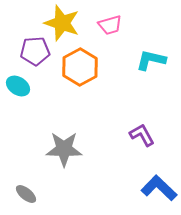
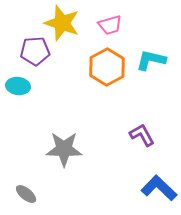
orange hexagon: moved 27 px right
cyan ellipse: rotated 25 degrees counterclockwise
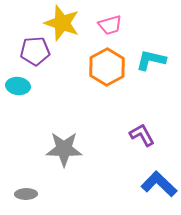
blue L-shape: moved 4 px up
gray ellipse: rotated 40 degrees counterclockwise
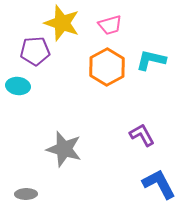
gray star: rotated 15 degrees clockwise
blue L-shape: rotated 18 degrees clockwise
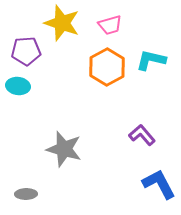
purple pentagon: moved 9 px left
purple L-shape: rotated 12 degrees counterclockwise
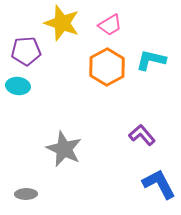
pink trapezoid: rotated 15 degrees counterclockwise
gray star: rotated 9 degrees clockwise
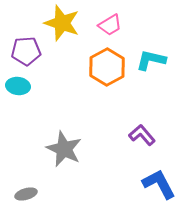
gray ellipse: rotated 15 degrees counterclockwise
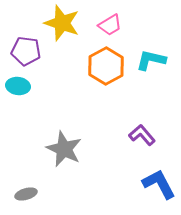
purple pentagon: rotated 12 degrees clockwise
orange hexagon: moved 1 px left, 1 px up
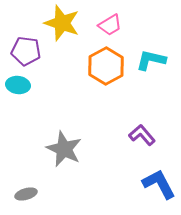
cyan ellipse: moved 1 px up
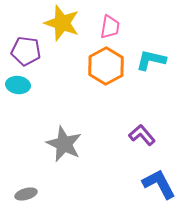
pink trapezoid: moved 2 px down; rotated 50 degrees counterclockwise
gray star: moved 5 px up
